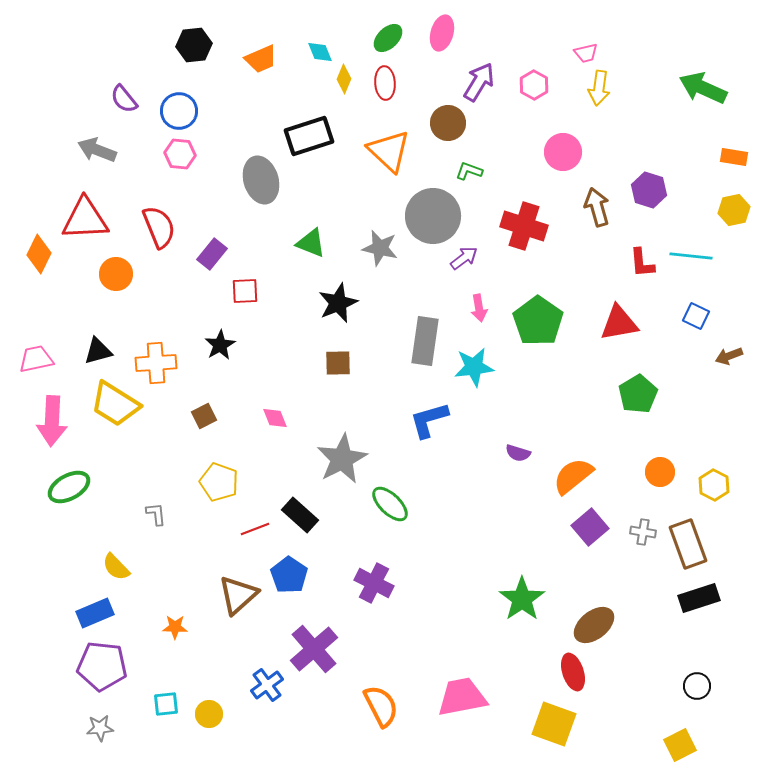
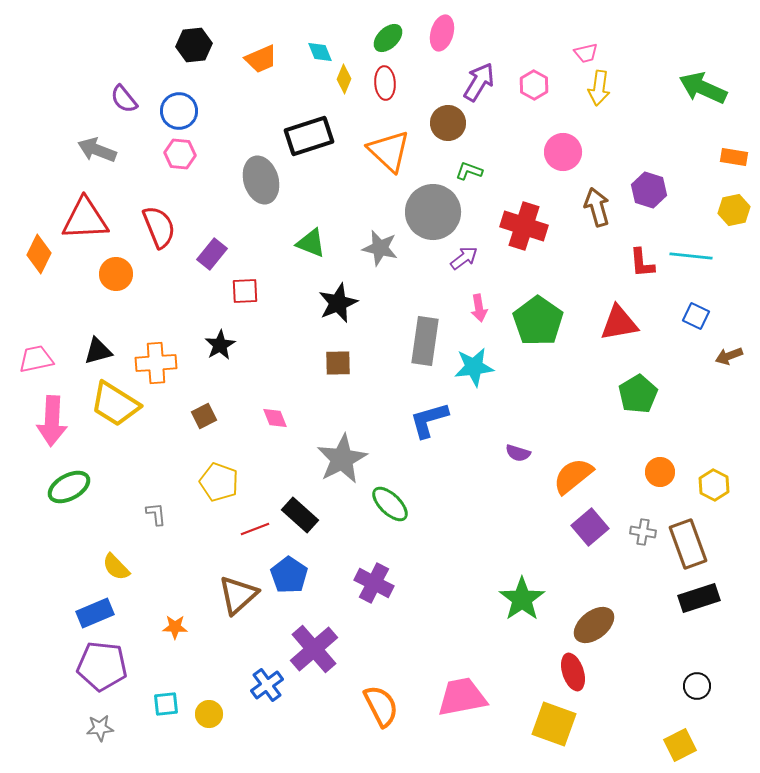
gray circle at (433, 216): moved 4 px up
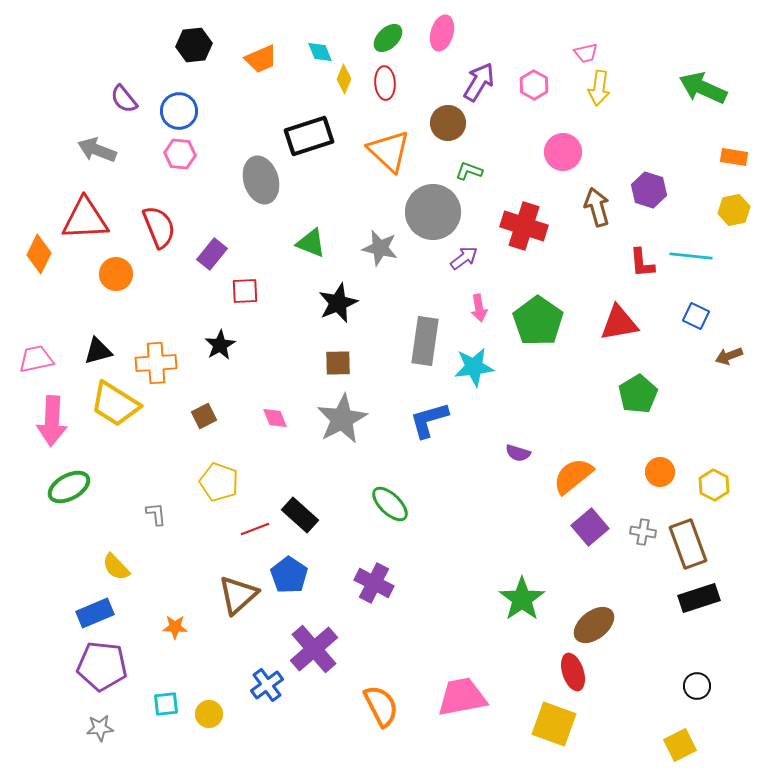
gray star at (342, 459): moved 40 px up
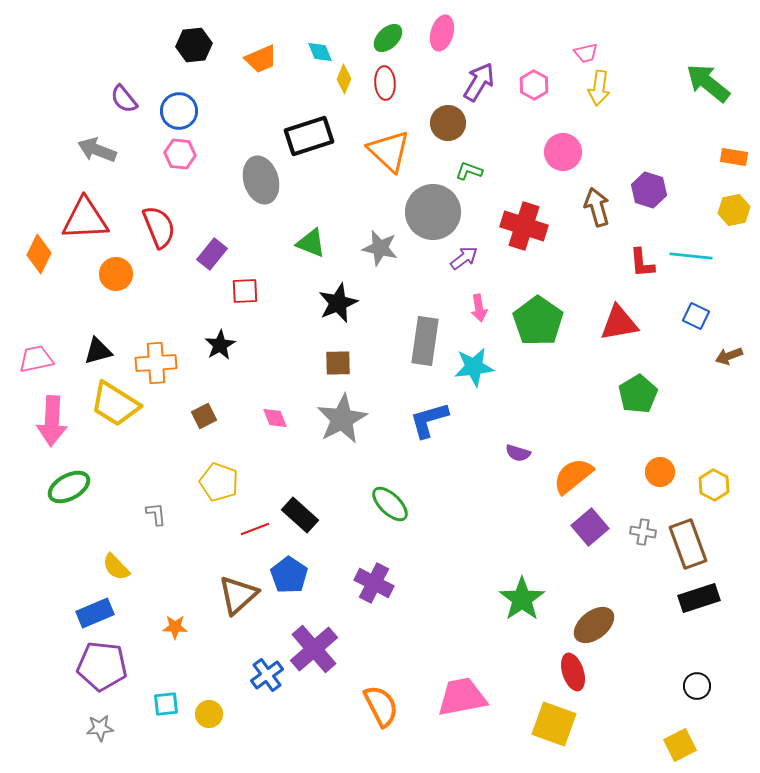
green arrow at (703, 88): moved 5 px right, 5 px up; rotated 15 degrees clockwise
blue cross at (267, 685): moved 10 px up
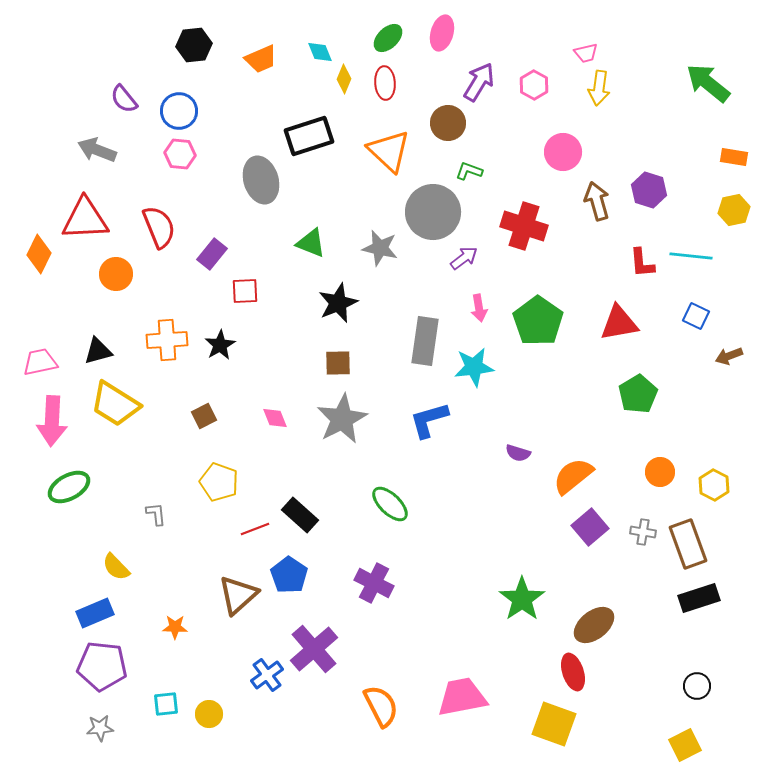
brown arrow at (597, 207): moved 6 px up
pink trapezoid at (36, 359): moved 4 px right, 3 px down
orange cross at (156, 363): moved 11 px right, 23 px up
yellow square at (680, 745): moved 5 px right
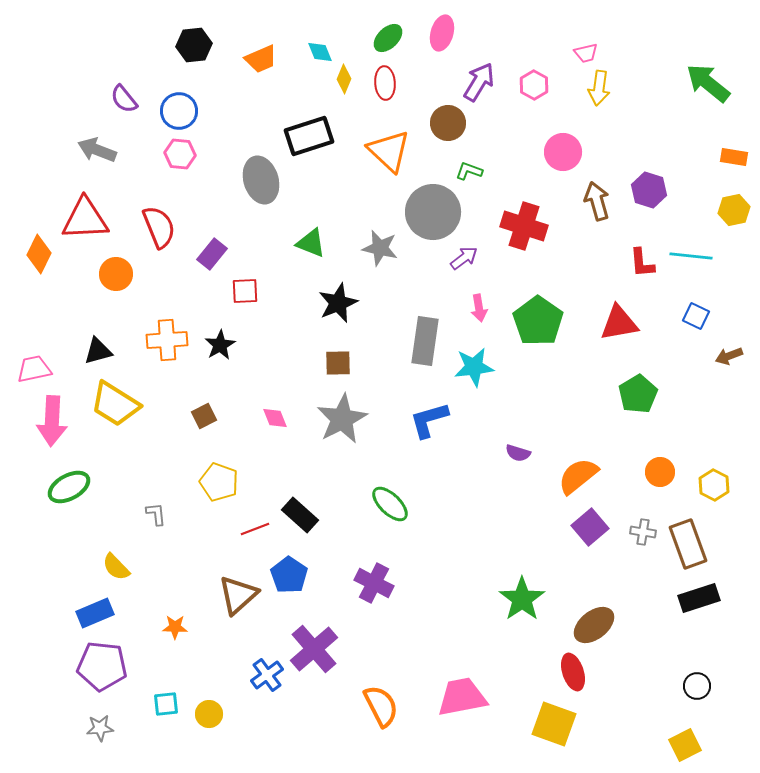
pink trapezoid at (40, 362): moved 6 px left, 7 px down
orange semicircle at (573, 476): moved 5 px right
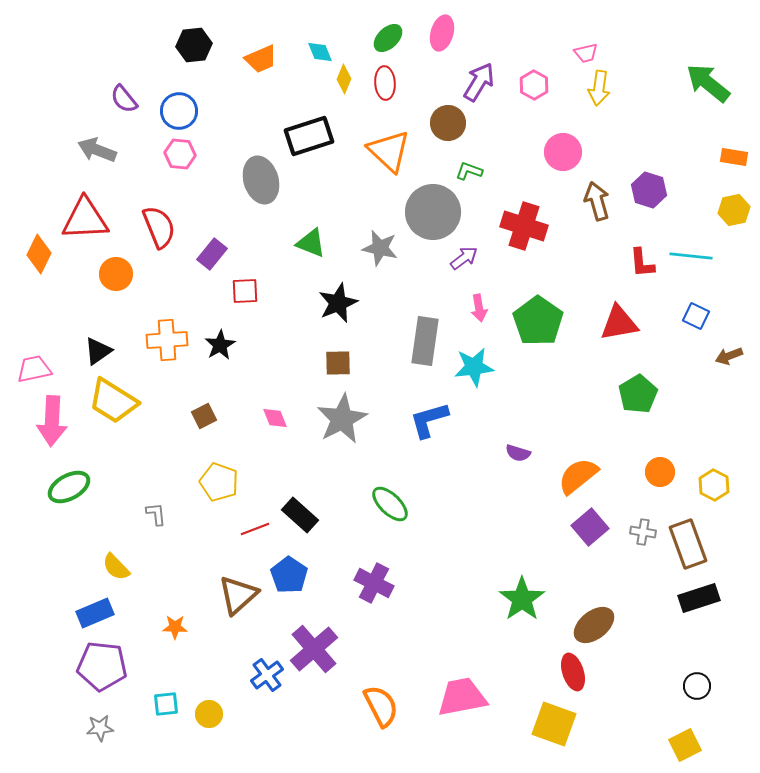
black triangle at (98, 351): rotated 20 degrees counterclockwise
yellow trapezoid at (115, 404): moved 2 px left, 3 px up
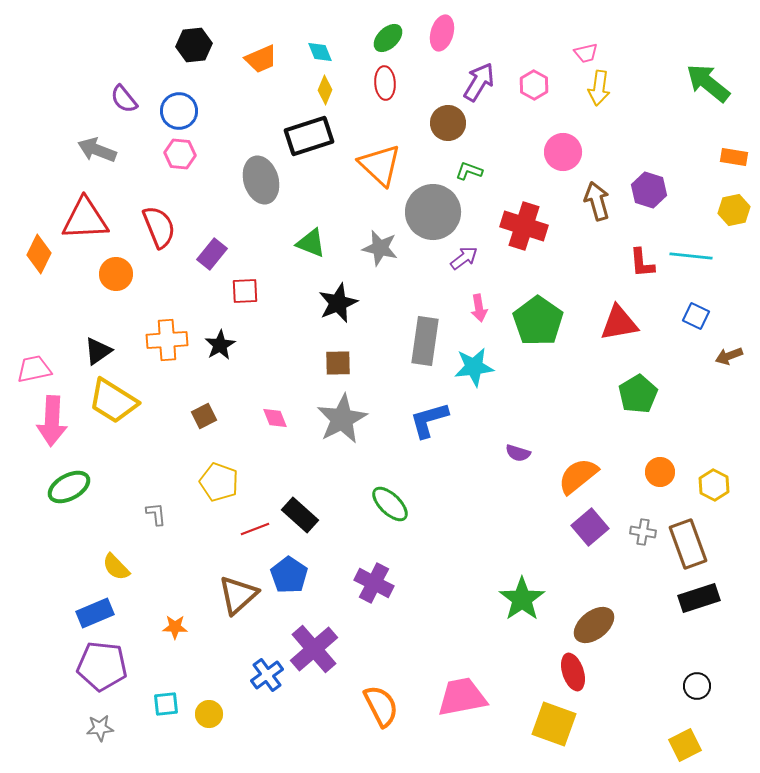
yellow diamond at (344, 79): moved 19 px left, 11 px down
orange triangle at (389, 151): moved 9 px left, 14 px down
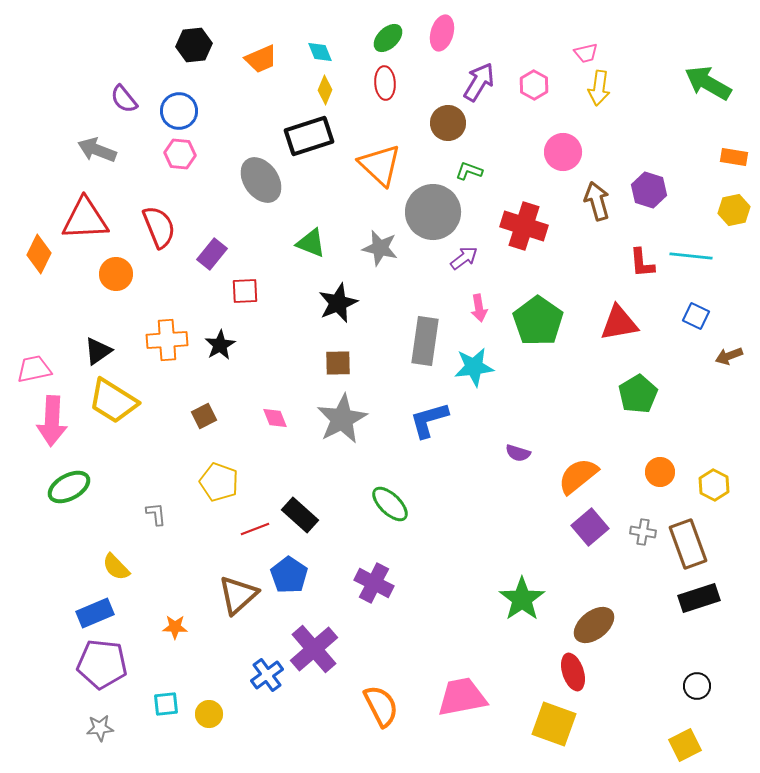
green arrow at (708, 83): rotated 9 degrees counterclockwise
gray ellipse at (261, 180): rotated 18 degrees counterclockwise
purple pentagon at (102, 666): moved 2 px up
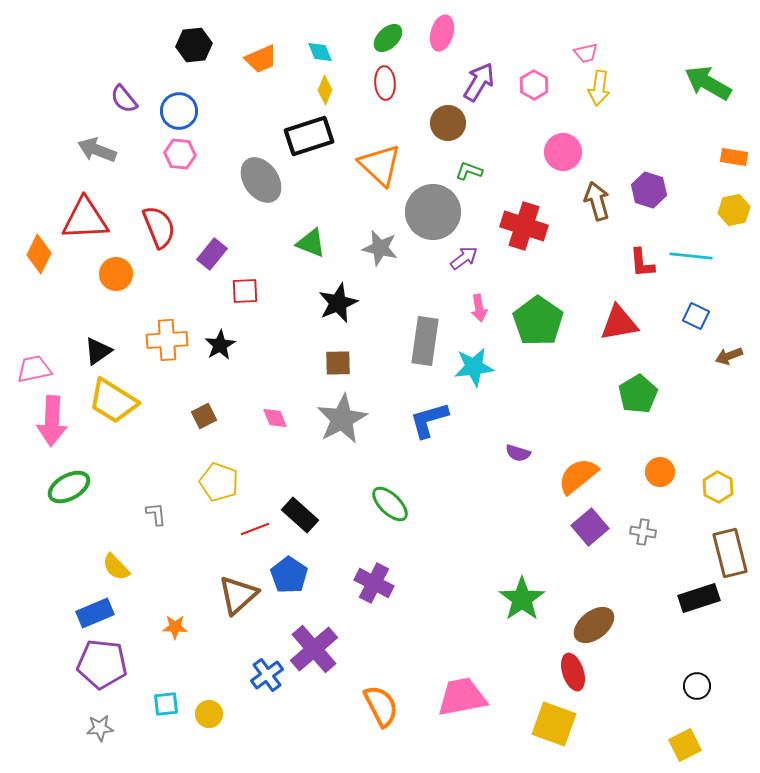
yellow hexagon at (714, 485): moved 4 px right, 2 px down
brown rectangle at (688, 544): moved 42 px right, 9 px down; rotated 6 degrees clockwise
